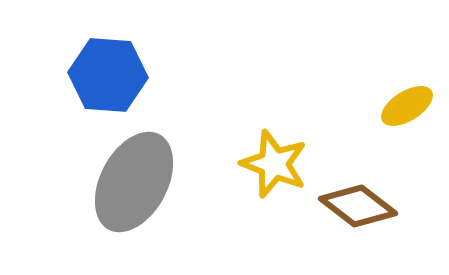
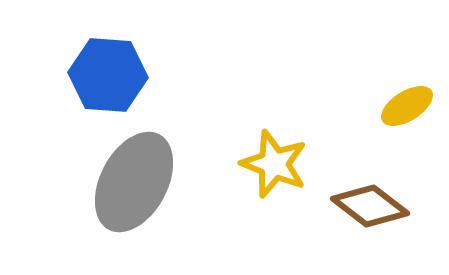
brown diamond: moved 12 px right
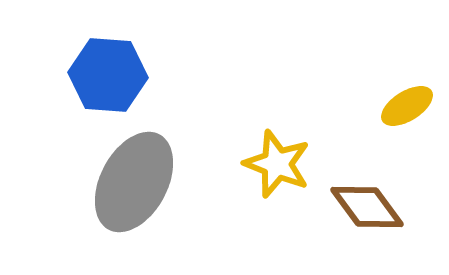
yellow star: moved 3 px right
brown diamond: moved 3 px left, 1 px down; rotated 16 degrees clockwise
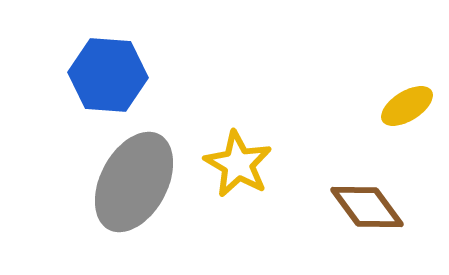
yellow star: moved 39 px left; rotated 8 degrees clockwise
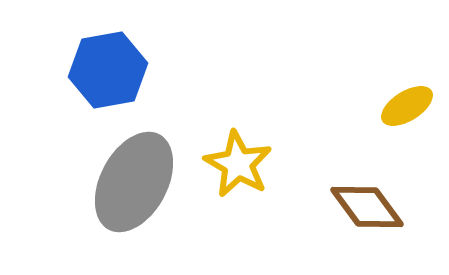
blue hexagon: moved 5 px up; rotated 14 degrees counterclockwise
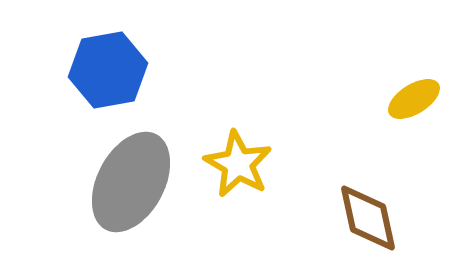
yellow ellipse: moved 7 px right, 7 px up
gray ellipse: moved 3 px left
brown diamond: moved 1 px right, 11 px down; rotated 24 degrees clockwise
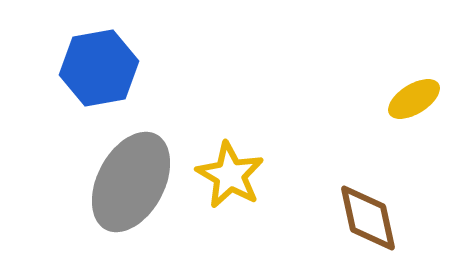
blue hexagon: moved 9 px left, 2 px up
yellow star: moved 8 px left, 11 px down
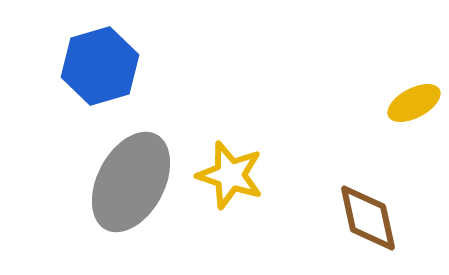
blue hexagon: moved 1 px right, 2 px up; rotated 6 degrees counterclockwise
yellow ellipse: moved 4 px down; rotated 4 degrees clockwise
yellow star: rotated 12 degrees counterclockwise
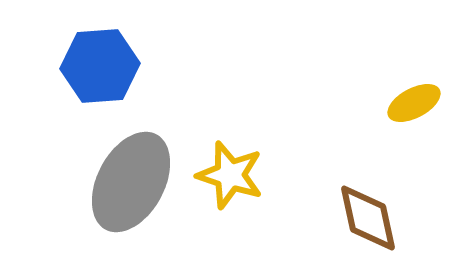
blue hexagon: rotated 12 degrees clockwise
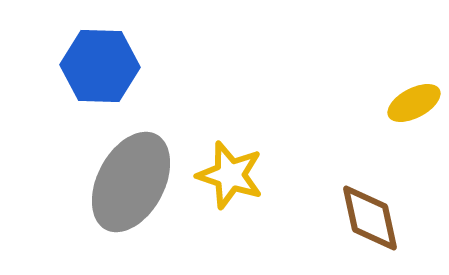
blue hexagon: rotated 6 degrees clockwise
brown diamond: moved 2 px right
